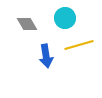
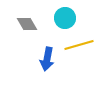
blue arrow: moved 1 px right, 3 px down; rotated 20 degrees clockwise
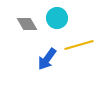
cyan circle: moved 8 px left
blue arrow: rotated 25 degrees clockwise
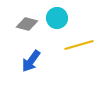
gray diamond: rotated 45 degrees counterclockwise
blue arrow: moved 16 px left, 2 px down
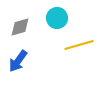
gray diamond: moved 7 px left, 3 px down; rotated 30 degrees counterclockwise
blue arrow: moved 13 px left
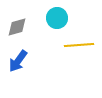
gray diamond: moved 3 px left
yellow line: rotated 12 degrees clockwise
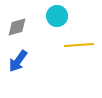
cyan circle: moved 2 px up
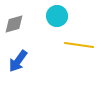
gray diamond: moved 3 px left, 3 px up
yellow line: rotated 12 degrees clockwise
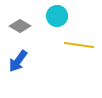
gray diamond: moved 6 px right, 2 px down; rotated 45 degrees clockwise
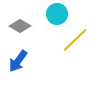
cyan circle: moved 2 px up
yellow line: moved 4 px left, 5 px up; rotated 52 degrees counterclockwise
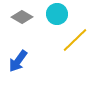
gray diamond: moved 2 px right, 9 px up
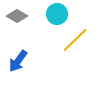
gray diamond: moved 5 px left, 1 px up
